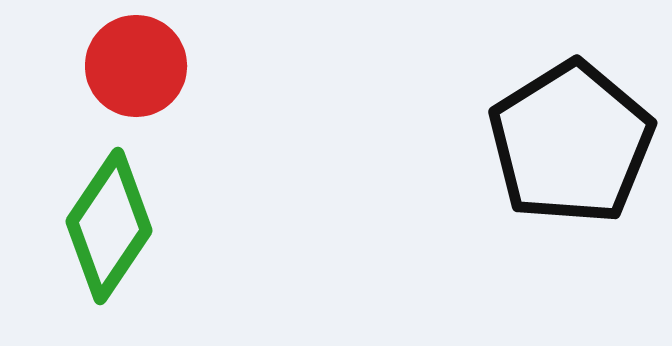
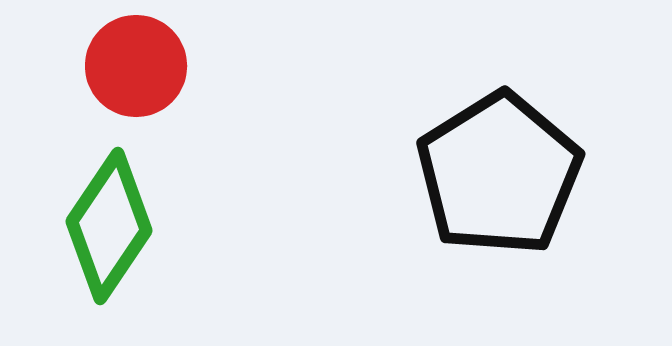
black pentagon: moved 72 px left, 31 px down
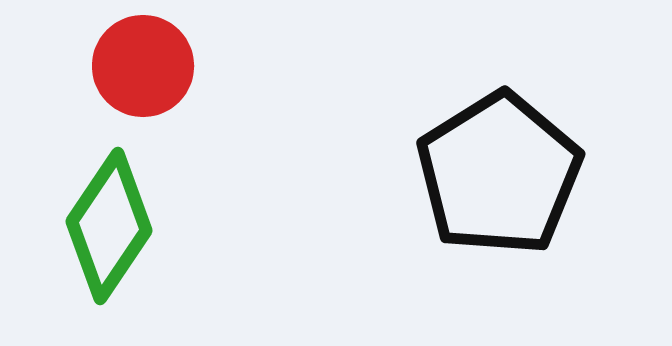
red circle: moved 7 px right
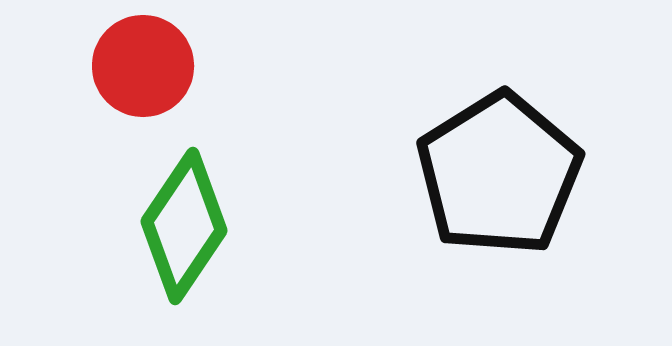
green diamond: moved 75 px right
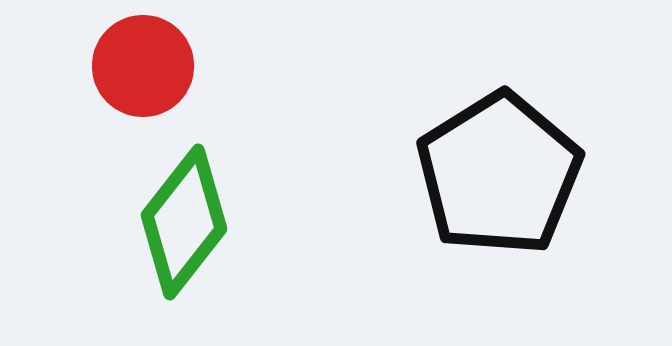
green diamond: moved 4 px up; rotated 4 degrees clockwise
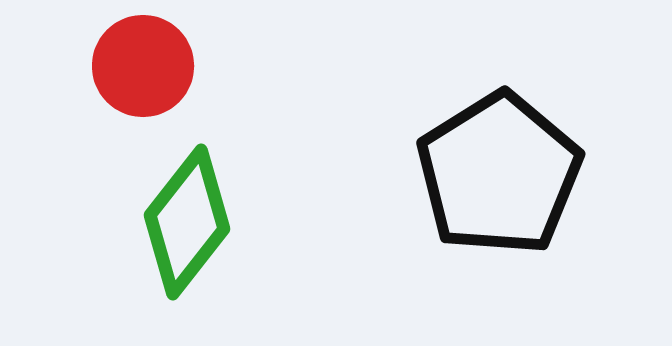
green diamond: moved 3 px right
